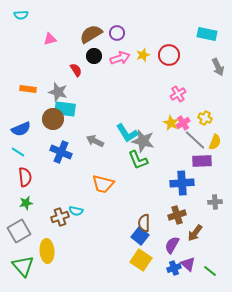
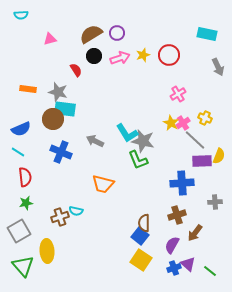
yellow semicircle at (215, 142): moved 4 px right, 14 px down
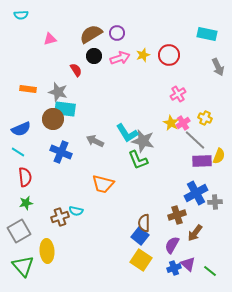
blue cross at (182, 183): moved 14 px right, 10 px down; rotated 25 degrees counterclockwise
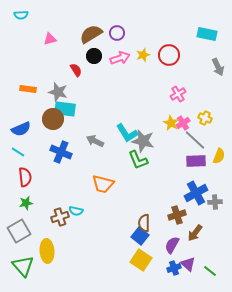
purple rectangle at (202, 161): moved 6 px left
